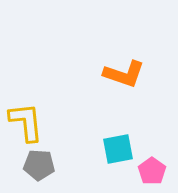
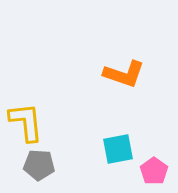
pink pentagon: moved 2 px right
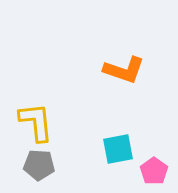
orange L-shape: moved 4 px up
yellow L-shape: moved 10 px right
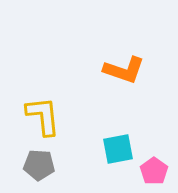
yellow L-shape: moved 7 px right, 6 px up
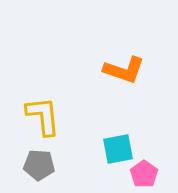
pink pentagon: moved 10 px left, 3 px down
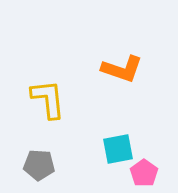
orange L-shape: moved 2 px left, 1 px up
yellow L-shape: moved 5 px right, 17 px up
pink pentagon: moved 1 px up
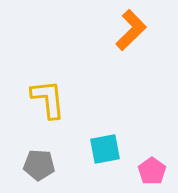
orange L-shape: moved 9 px right, 39 px up; rotated 63 degrees counterclockwise
cyan square: moved 13 px left
pink pentagon: moved 8 px right, 2 px up
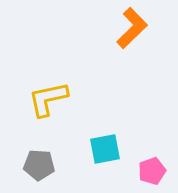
orange L-shape: moved 1 px right, 2 px up
yellow L-shape: rotated 96 degrees counterclockwise
pink pentagon: rotated 16 degrees clockwise
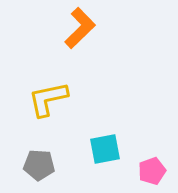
orange L-shape: moved 52 px left
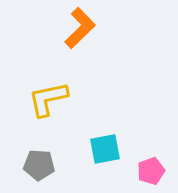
pink pentagon: moved 1 px left
